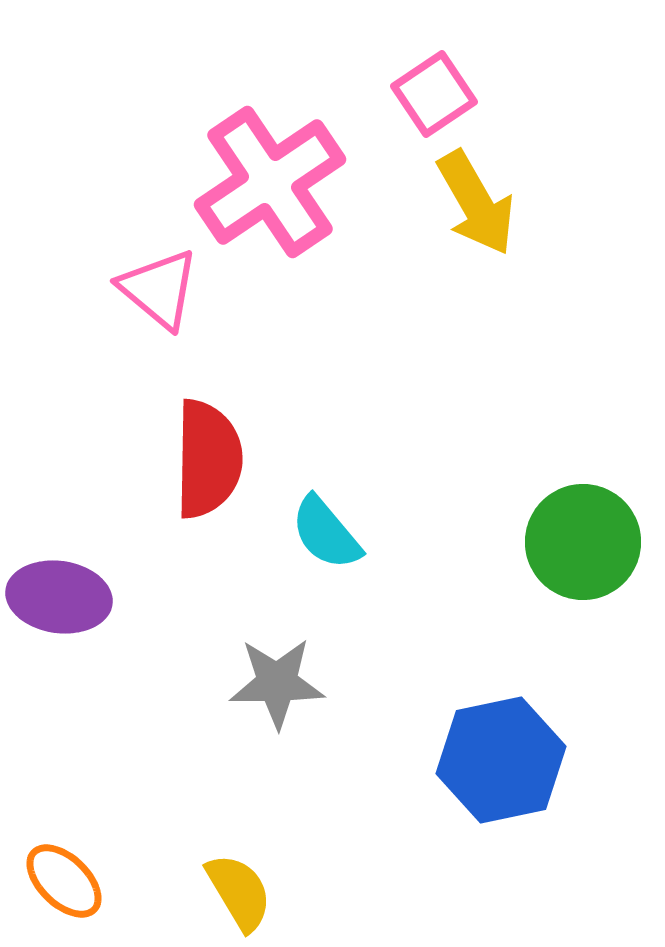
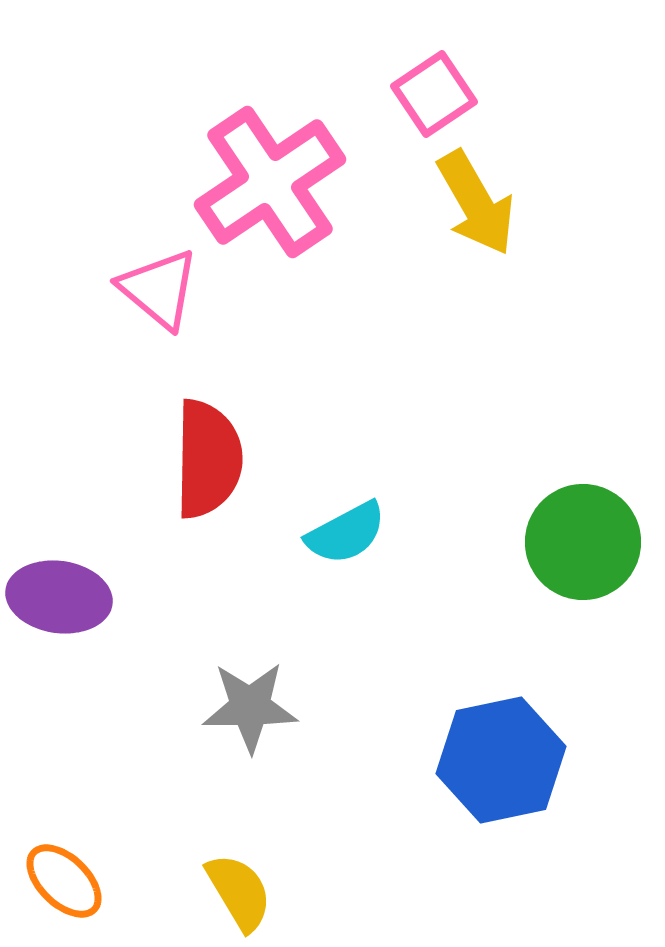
cyan semicircle: moved 20 px right; rotated 78 degrees counterclockwise
gray star: moved 27 px left, 24 px down
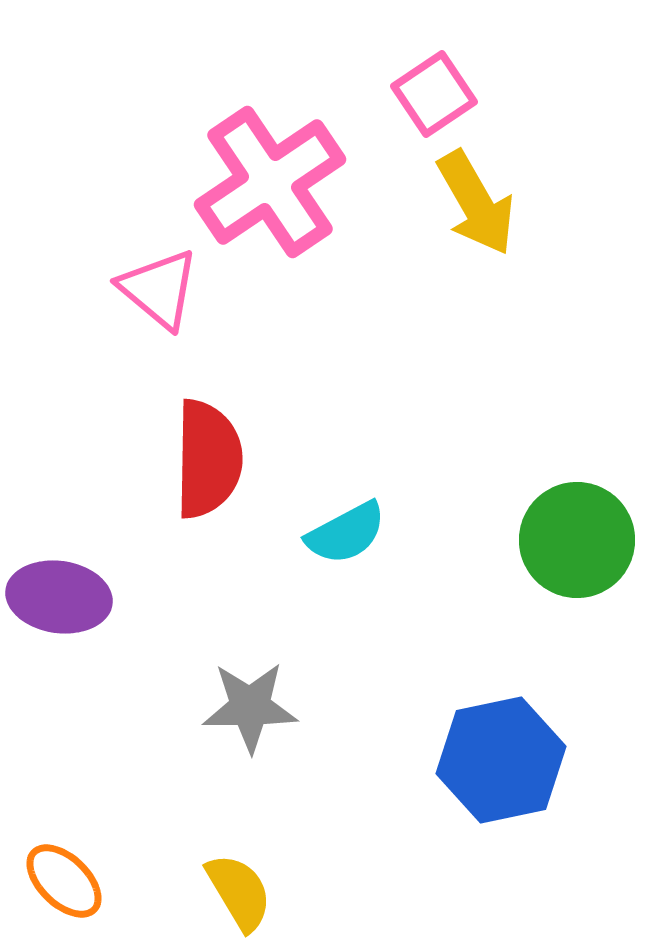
green circle: moved 6 px left, 2 px up
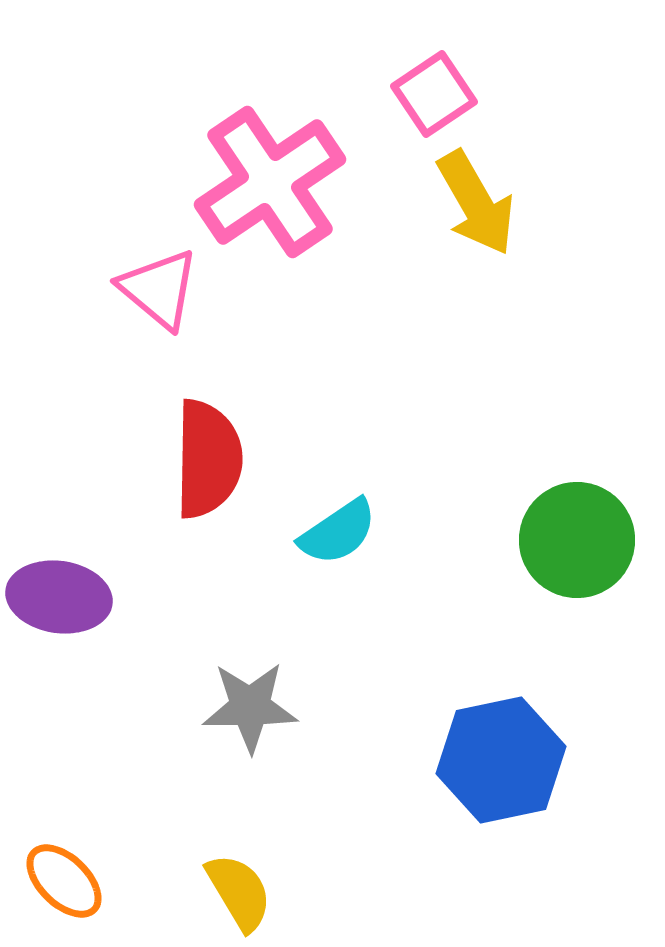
cyan semicircle: moved 8 px left, 1 px up; rotated 6 degrees counterclockwise
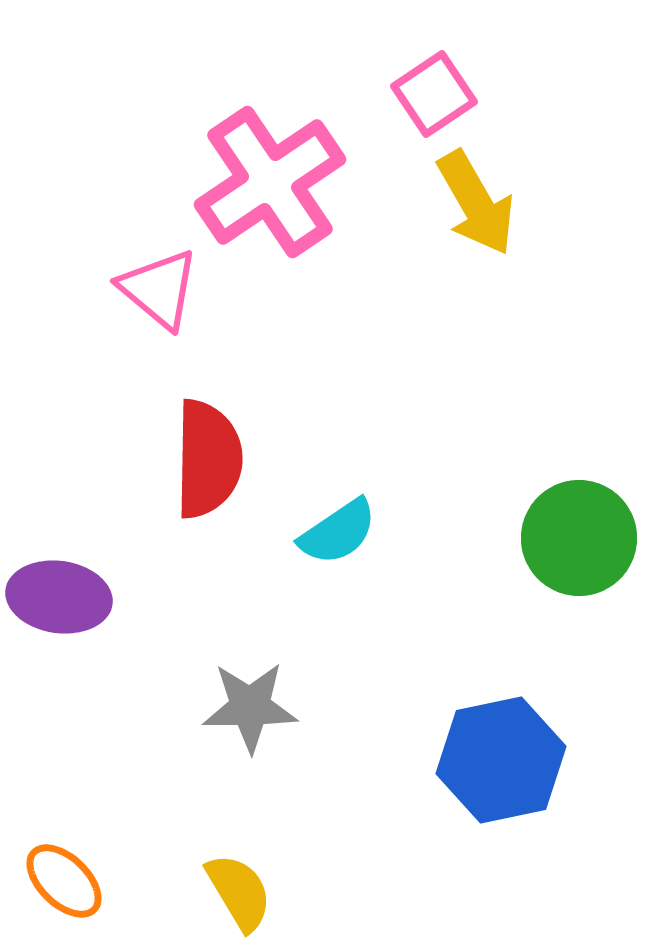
green circle: moved 2 px right, 2 px up
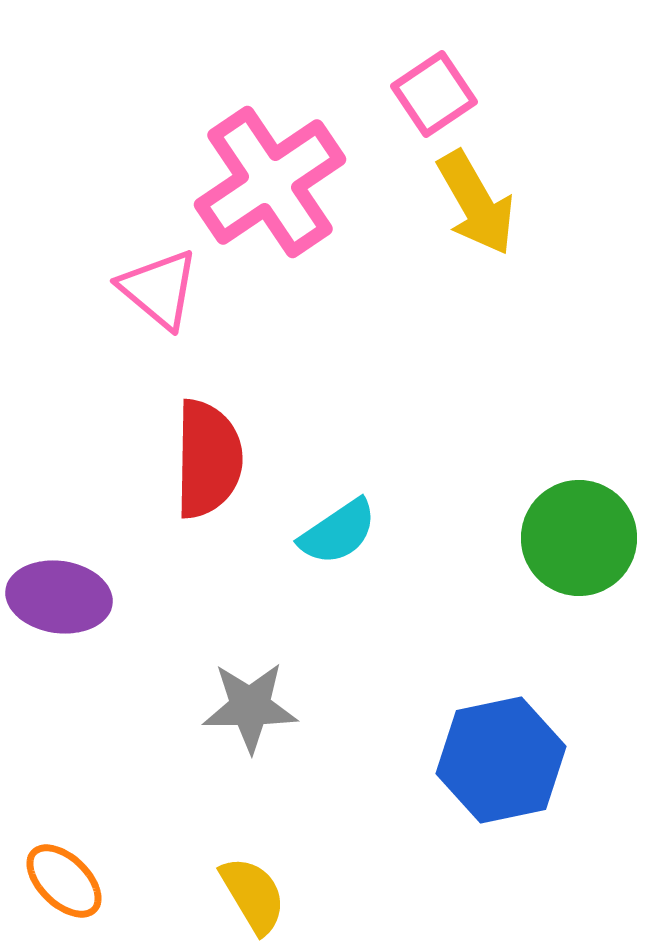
yellow semicircle: moved 14 px right, 3 px down
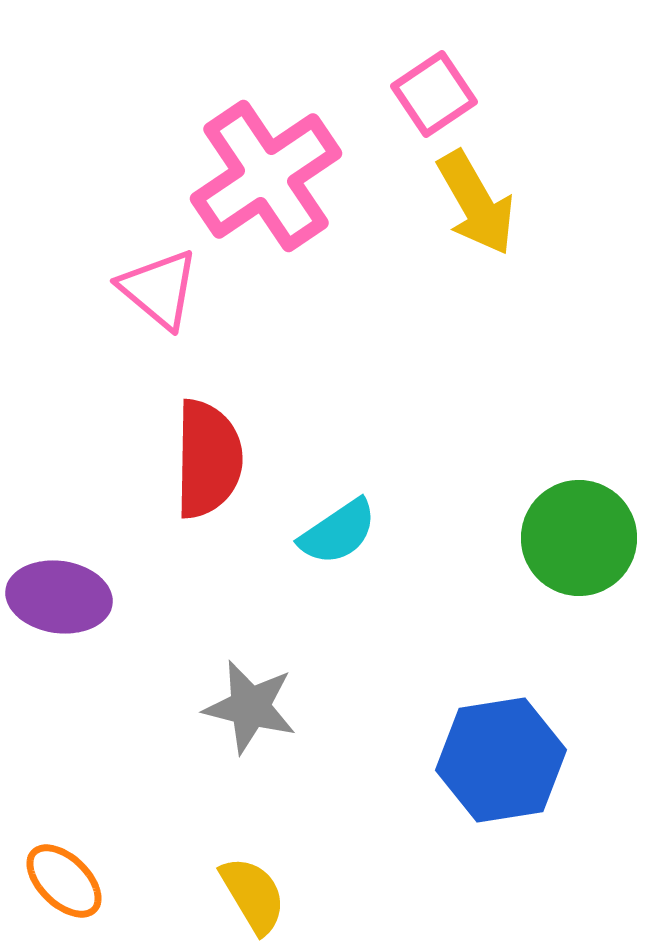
pink cross: moved 4 px left, 6 px up
gray star: rotated 14 degrees clockwise
blue hexagon: rotated 3 degrees clockwise
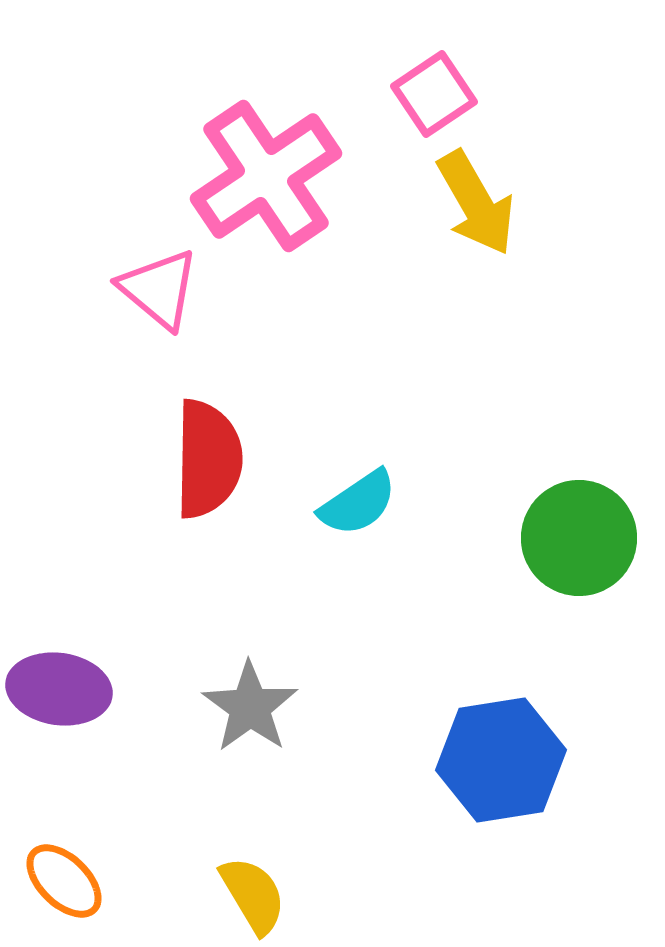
cyan semicircle: moved 20 px right, 29 px up
purple ellipse: moved 92 px down
gray star: rotated 22 degrees clockwise
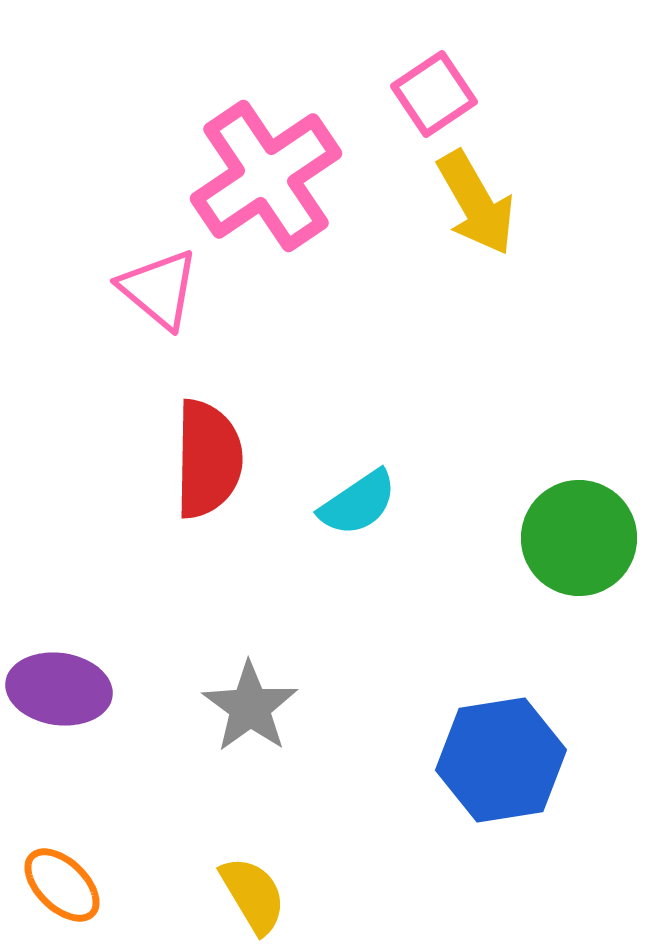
orange ellipse: moved 2 px left, 4 px down
